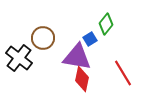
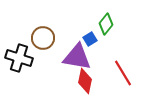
black cross: rotated 20 degrees counterclockwise
red diamond: moved 3 px right, 2 px down
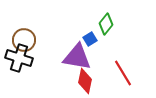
brown circle: moved 19 px left, 2 px down
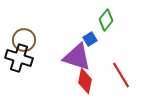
green diamond: moved 4 px up
purple triangle: rotated 8 degrees clockwise
red line: moved 2 px left, 2 px down
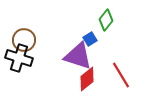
purple triangle: moved 1 px right, 1 px up
red diamond: moved 2 px right, 2 px up; rotated 40 degrees clockwise
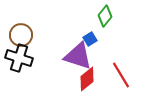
green diamond: moved 1 px left, 4 px up
brown circle: moved 3 px left, 5 px up
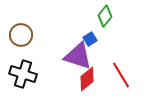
black cross: moved 4 px right, 16 px down
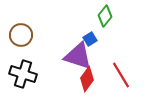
red diamond: rotated 15 degrees counterclockwise
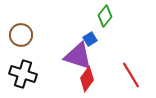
red line: moved 10 px right
